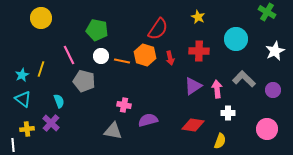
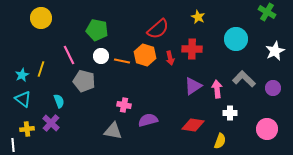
red semicircle: rotated 15 degrees clockwise
red cross: moved 7 px left, 2 px up
purple circle: moved 2 px up
white cross: moved 2 px right
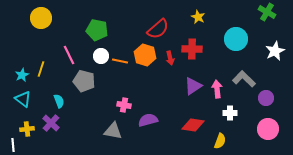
orange line: moved 2 px left
purple circle: moved 7 px left, 10 px down
pink circle: moved 1 px right
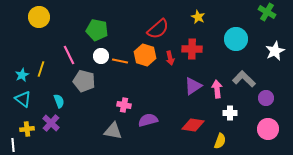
yellow circle: moved 2 px left, 1 px up
